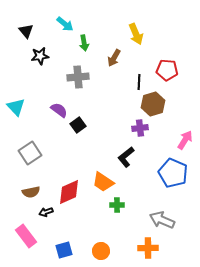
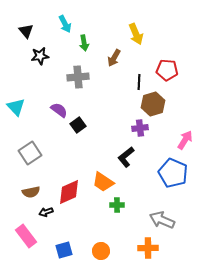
cyan arrow: rotated 24 degrees clockwise
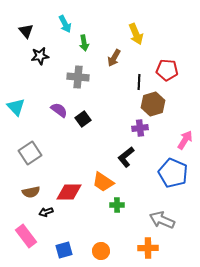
gray cross: rotated 10 degrees clockwise
black square: moved 5 px right, 6 px up
red diamond: rotated 24 degrees clockwise
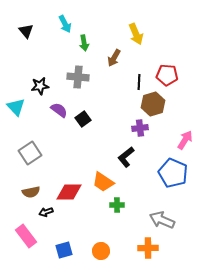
black star: moved 30 px down
red pentagon: moved 5 px down
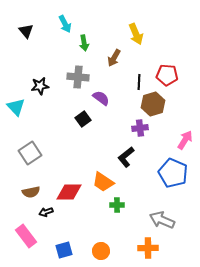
purple semicircle: moved 42 px right, 12 px up
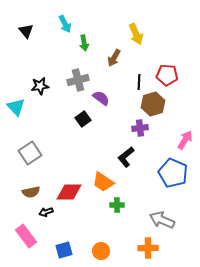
gray cross: moved 3 px down; rotated 20 degrees counterclockwise
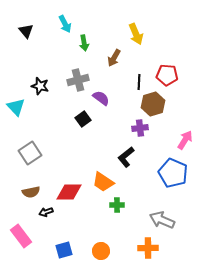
black star: rotated 24 degrees clockwise
pink rectangle: moved 5 px left
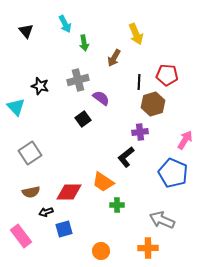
purple cross: moved 4 px down
blue square: moved 21 px up
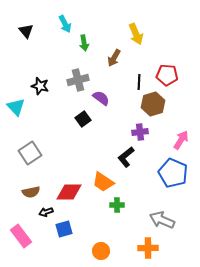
pink arrow: moved 4 px left
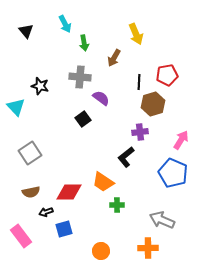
red pentagon: rotated 15 degrees counterclockwise
gray cross: moved 2 px right, 3 px up; rotated 20 degrees clockwise
